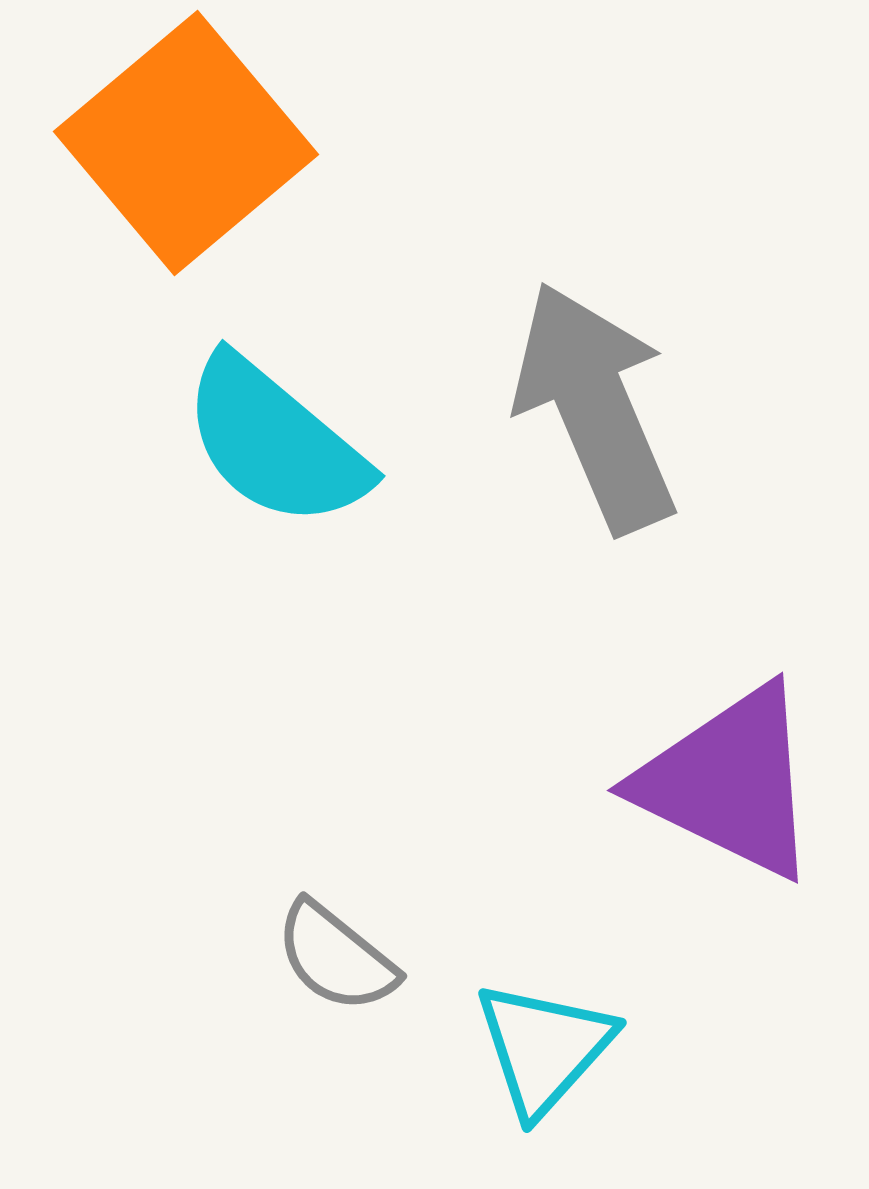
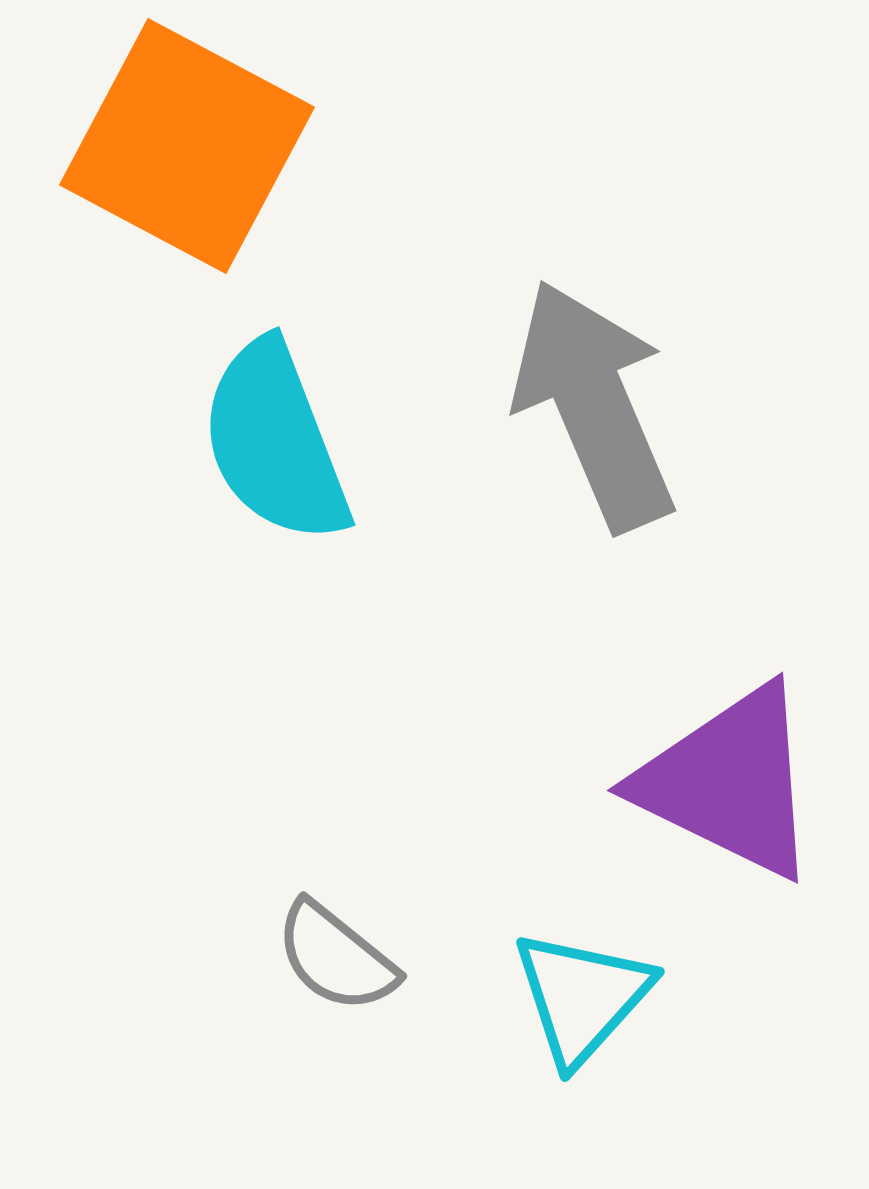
orange square: moved 1 px right, 3 px down; rotated 22 degrees counterclockwise
gray arrow: moved 1 px left, 2 px up
cyan semicircle: rotated 29 degrees clockwise
cyan triangle: moved 38 px right, 51 px up
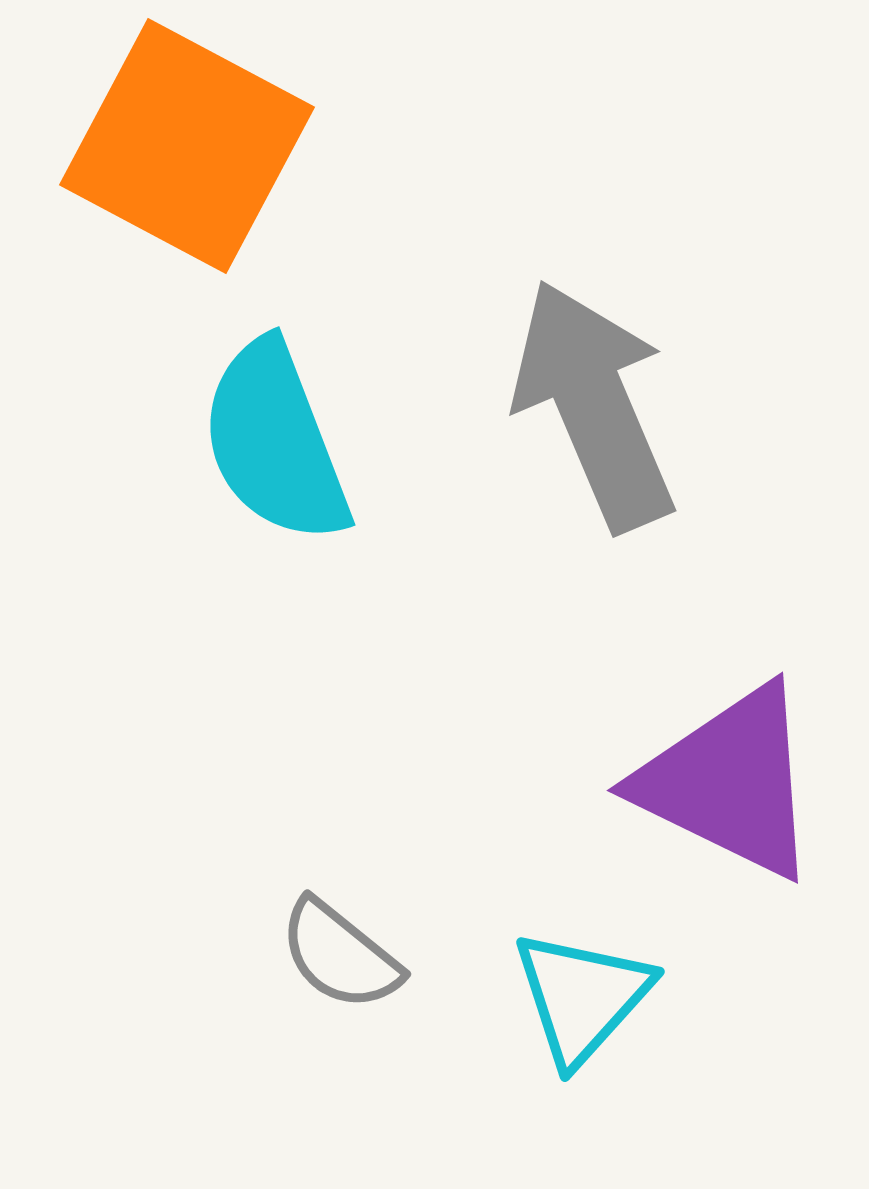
gray semicircle: moved 4 px right, 2 px up
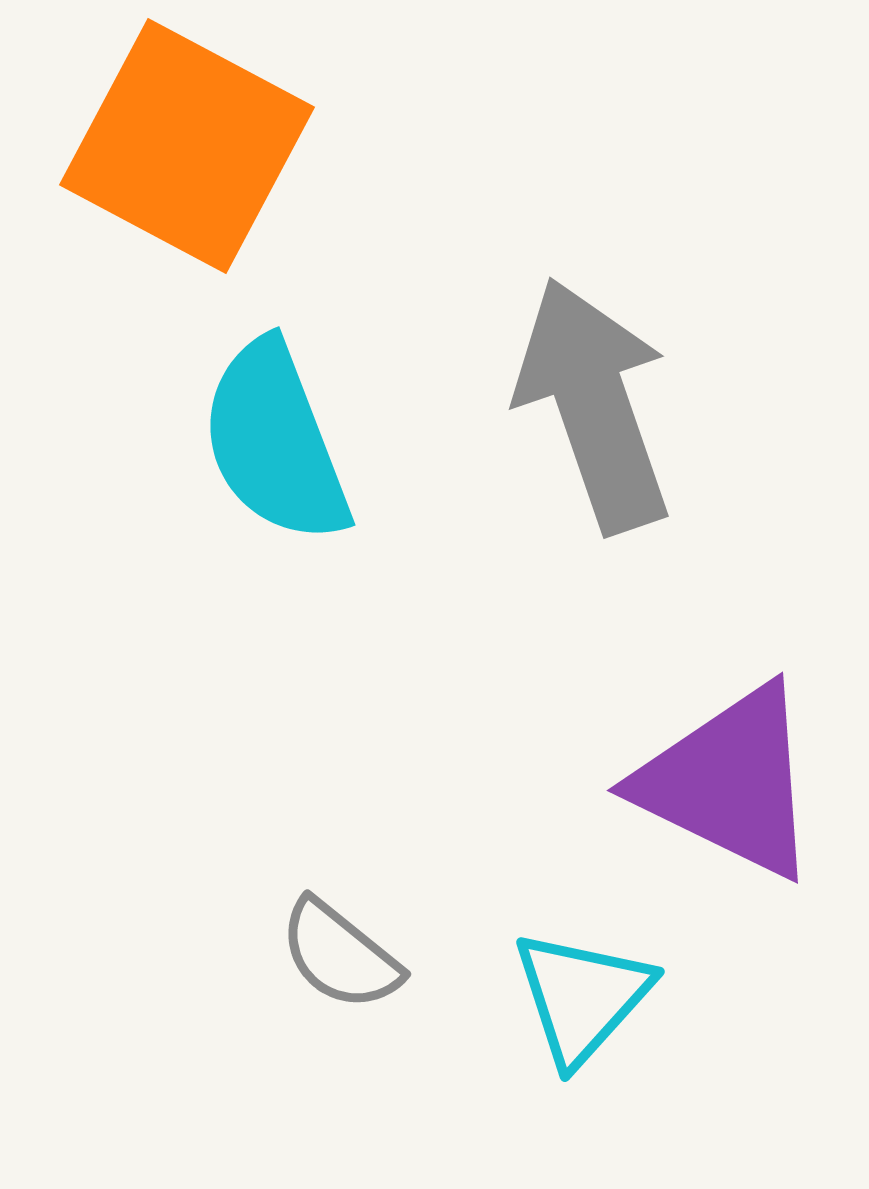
gray arrow: rotated 4 degrees clockwise
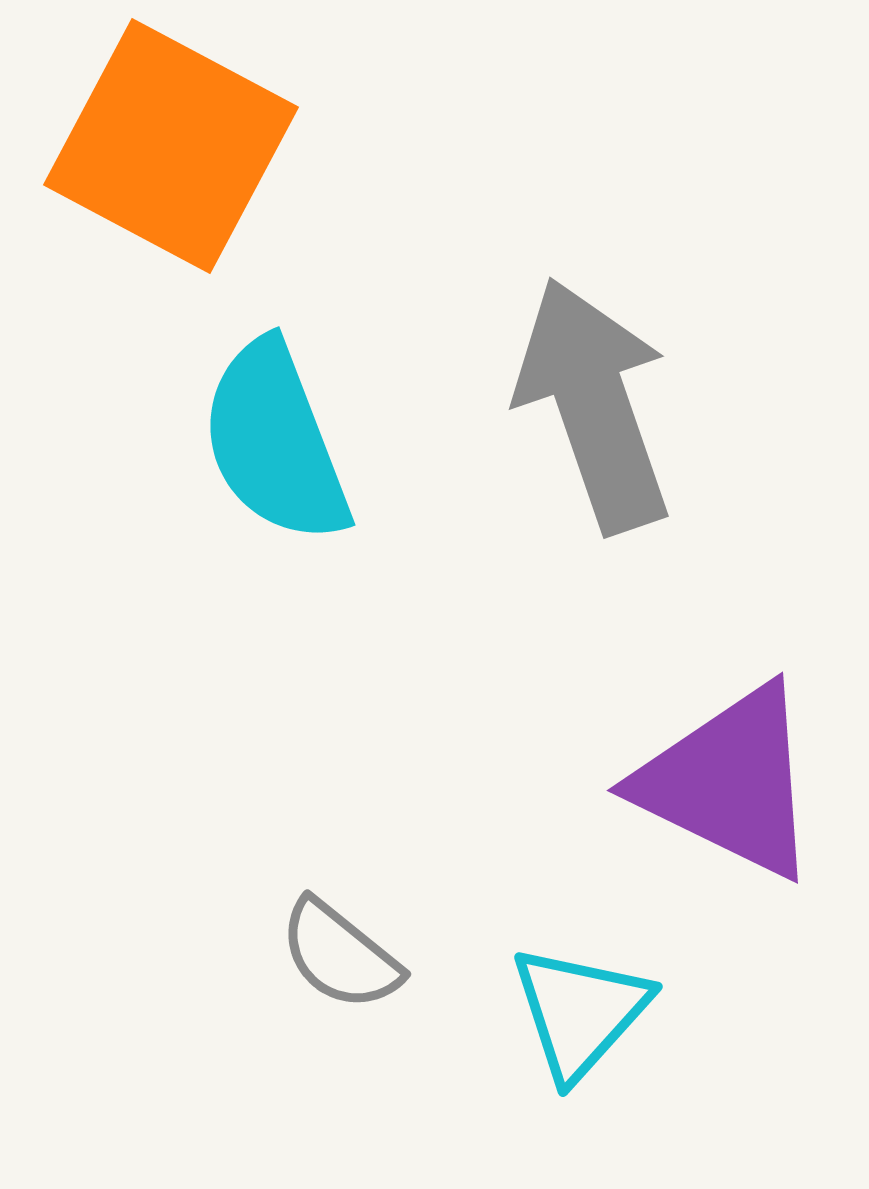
orange square: moved 16 px left
cyan triangle: moved 2 px left, 15 px down
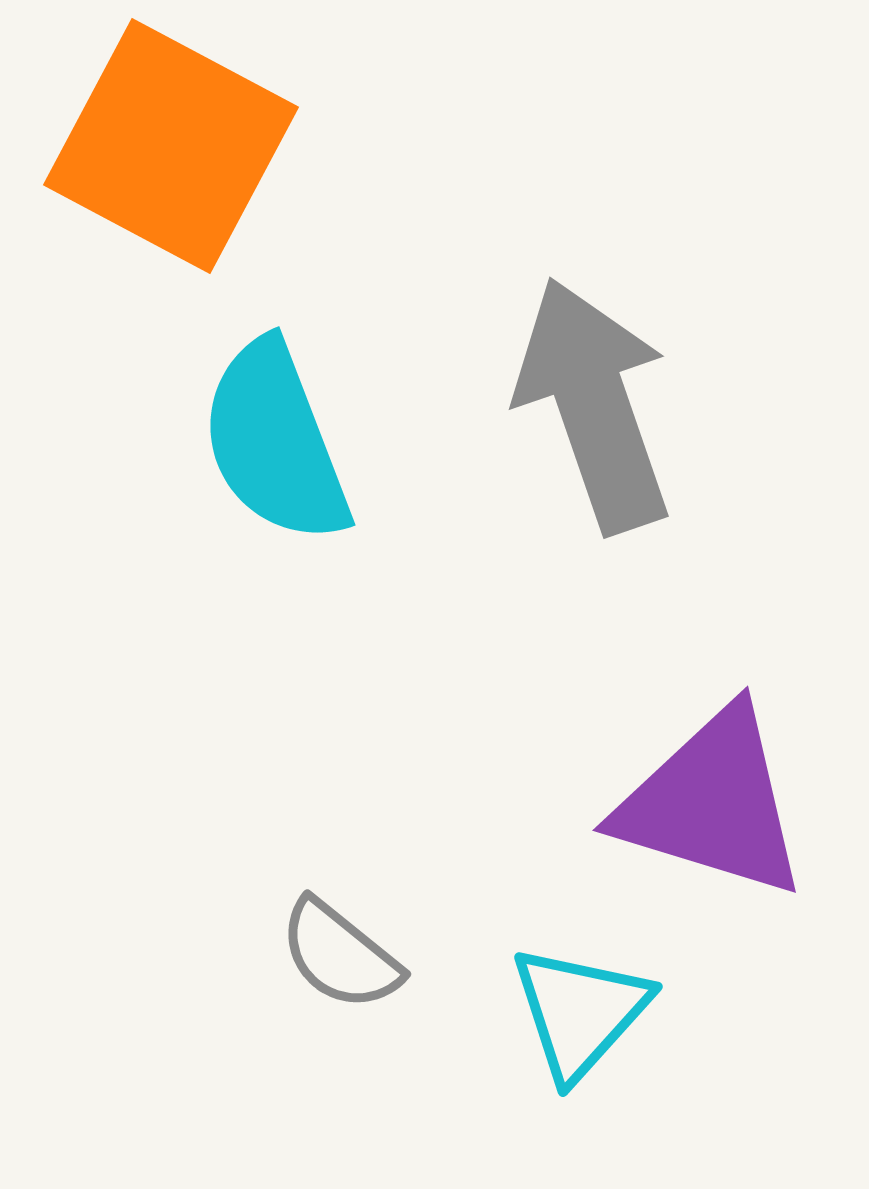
purple triangle: moved 17 px left, 21 px down; rotated 9 degrees counterclockwise
